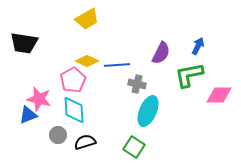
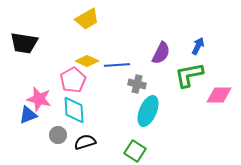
green square: moved 1 px right, 4 px down
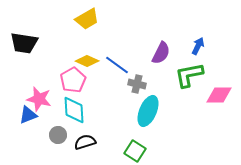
blue line: rotated 40 degrees clockwise
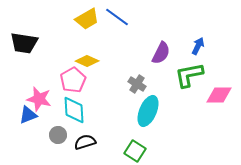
blue line: moved 48 px up
gray cross: rotated 18 degrees clockwise
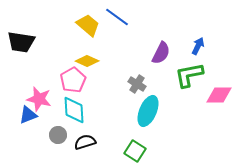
yellow trapezoid: moved 1 px right, 6 px down; rotated 110 degrees counterclockwise
black trapezoid: moved 3 px left, 1 px up
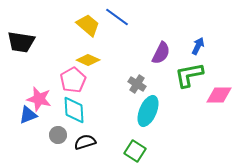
yellow diamond: moved 1 px right, 1 px up
